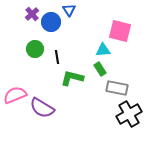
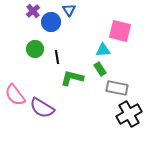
purple cross: moved 1 px right, 3 px up
pink semicircle: rotated 105 degrees counterclockwise
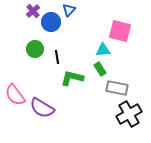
blue triangle: rotated 16 degrees clockwise
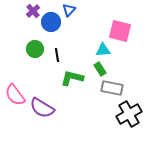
black line: moved 2 px up
gray rectangle: moved 5 px left
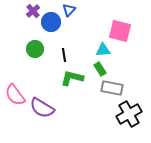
black line: moved 7 px right
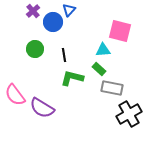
blue circle: moved 2 px right
green rectangle: moved 1 px left; rotated 16 degrees counterclockwise
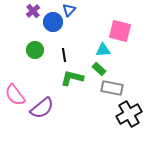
green circle: moved 1 px down
purple semicircle: rotated 70 degrees counterclockwise
